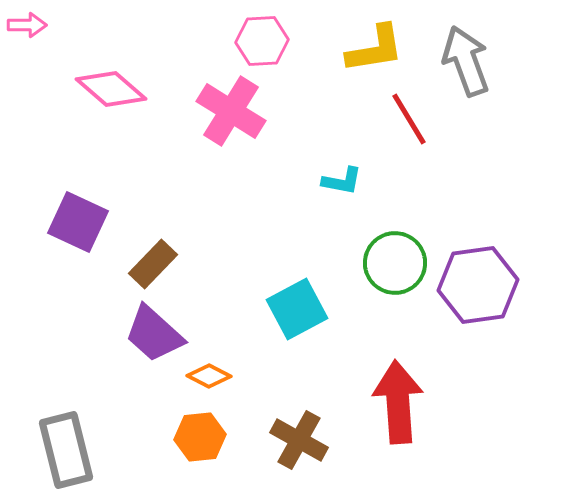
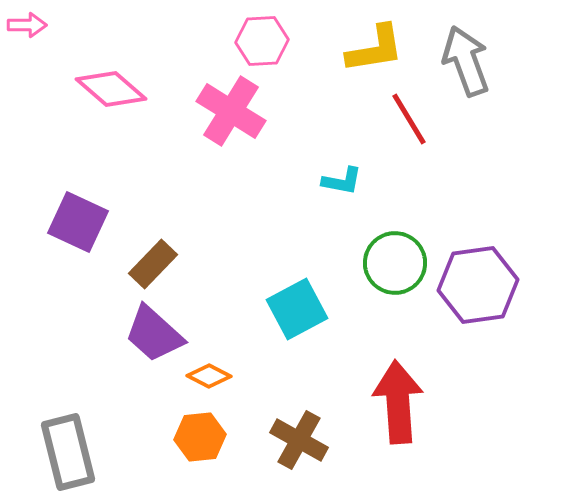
gray rectangle: moved 2 px right, 2 px down
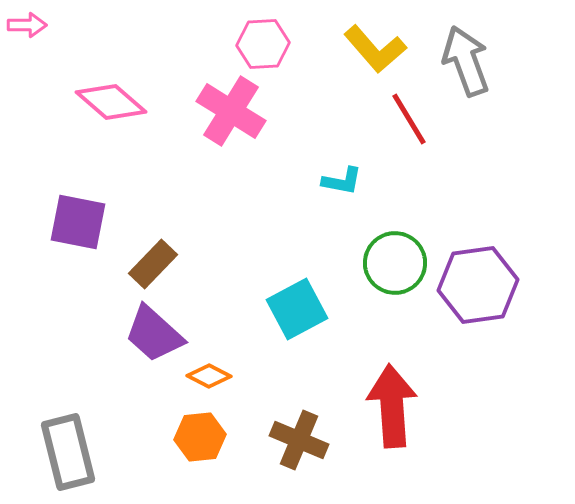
pink hexagon: moved 1 px right, 3 px down
yellow L-shape: rotated 58 degrees clockwise
pink diamond: moved 13 px down
purple square: rotated 14 degrees counterclockwise
red arrow: moved 6 px left, 4 px down
brown cross: rotated 6 degrees counterclockwise
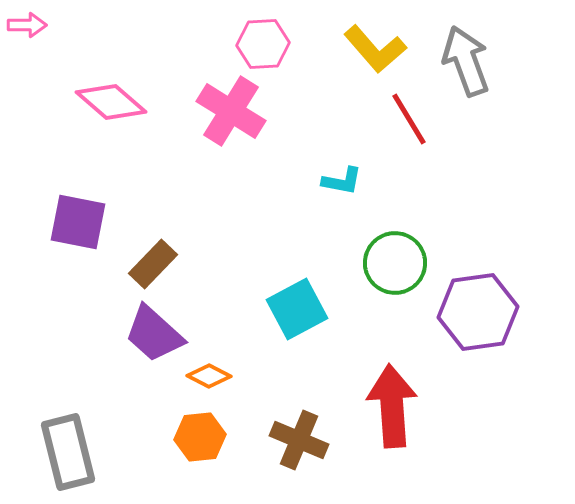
purple hexagon: moved 27 px down
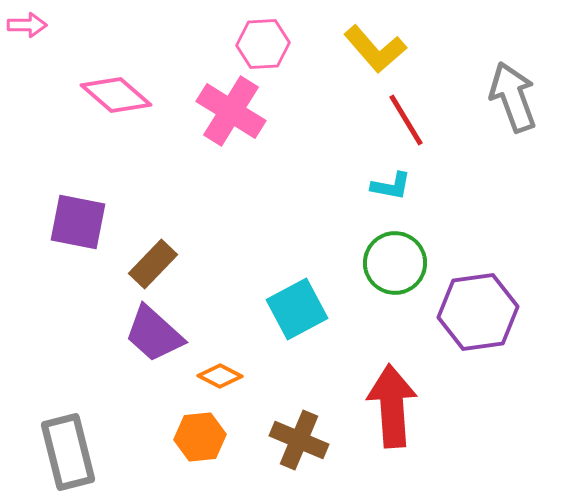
gray arrow: moved 47 px right, 36 px down
pink diamond: moved 5 px right, 7 px up
red line: moved 3 px left, 1 px down
cyan L-shape: moved 49 px right, 5 px down
orange diamond: moved 11 px right
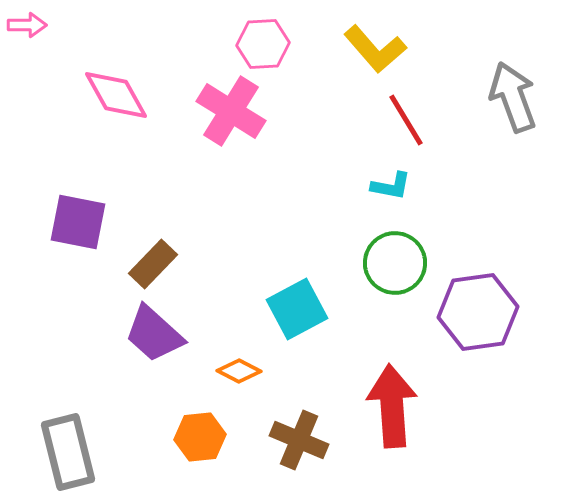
pink diamond: rotated 20 degrees clockwise
orange diamond: moved 19 px right, 5 px up
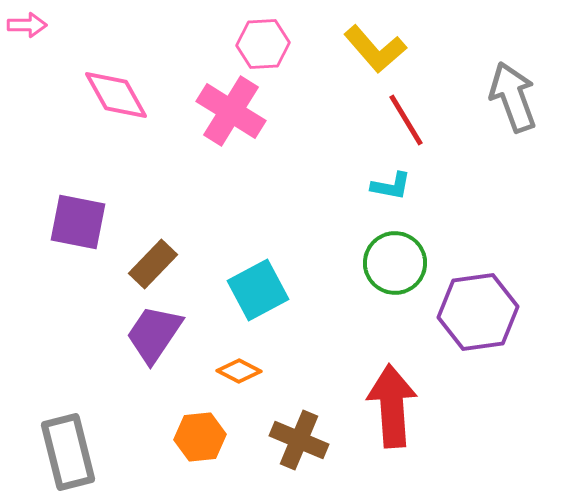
cyan square: moved 39 px left, 19 px up
purple trapezoid: rotated 82 degrees clockwise
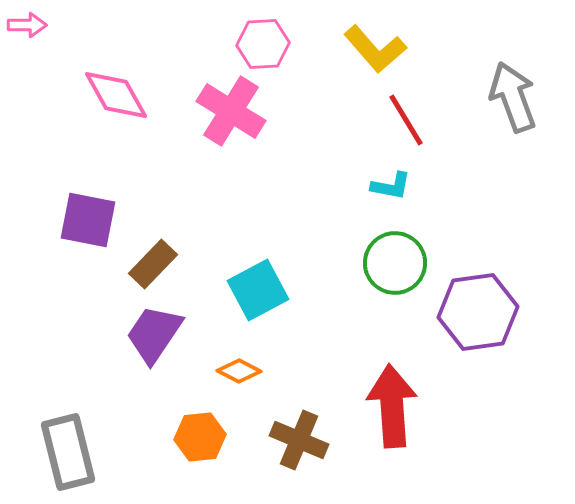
purple square: moved 10 px right, 2 px up
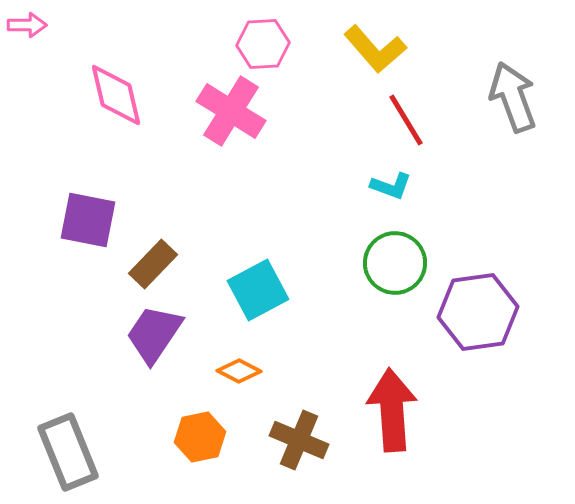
pink diamond: rotated 16 degrees clockwise
cyan L-shape: rotated 9 degrees clockwise
red arrow: moved 4 px down
orange hexagon: rotated 6 degrees counterclockwise
gray rectangle: rotated 8 degrees counterclockwise
